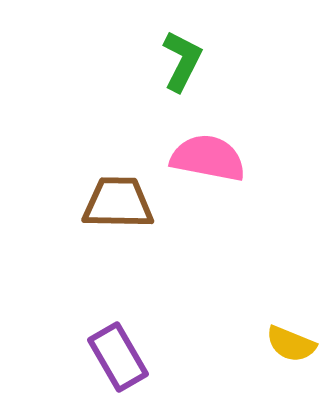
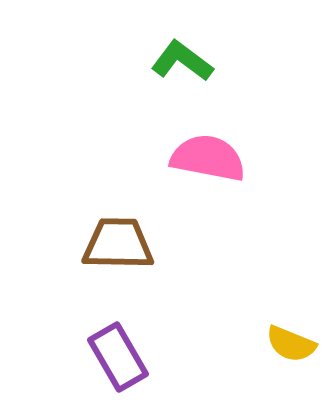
green L-shape: rotated 80 degrees counterclockwise
brown trapezoid: moved 41 px down
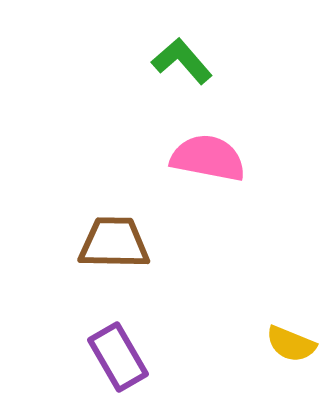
green L-shape: rotated 12 degrees clockwise
brown trapezoid: moved 4 px left, 1 px up
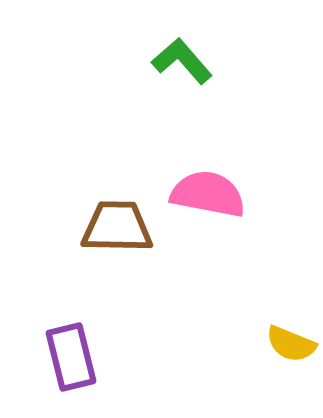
pink semicircle: moved 36 px down
brown trapezoid: moved 3 px right, 16 px up
purple rectangle: moved 47 px left; rotated 16 degrees clockwise
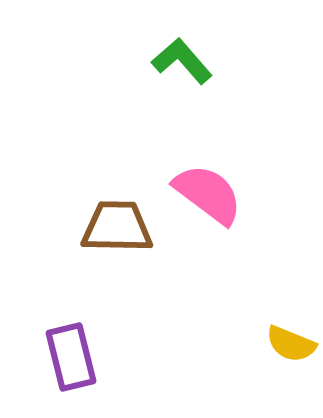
pink semicircle: rotated 26 degrees clockwise
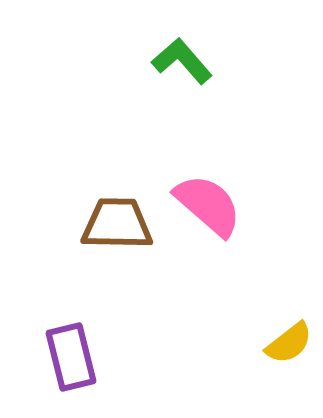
pink semicircle: moved 11 px down; rotated 4 degrees clockwise
brown trapezoid: moved 3 px up
yellow semicircle: moved 2 px left, 1 px up; rotated 60 degrees counterclockwise
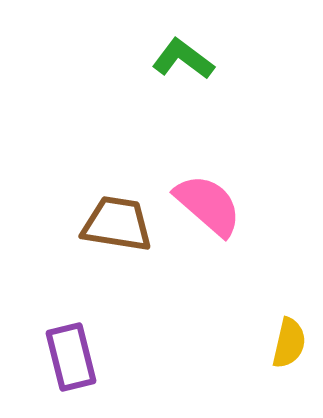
green L-shape: moved 1 px right, 2 px up; rotated 12 degrees counterclockwise
brown trapezoid: rotated 8 degrees clockwise
yellow semicircle: rotated 39 degrees counterclockwise
